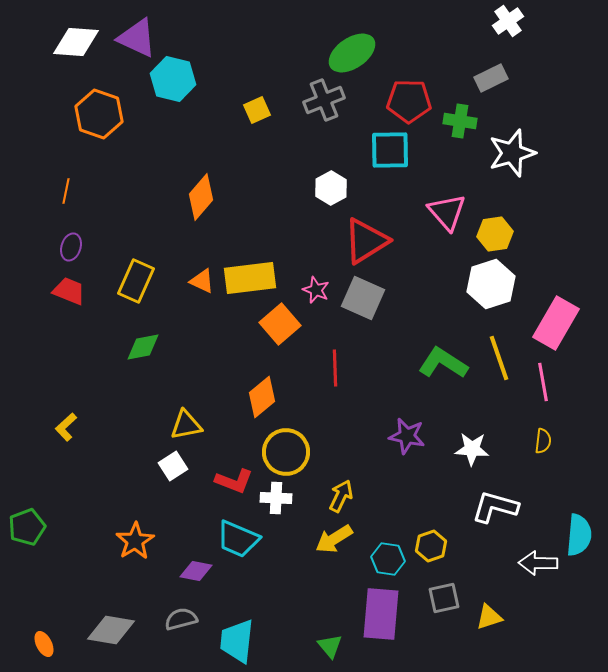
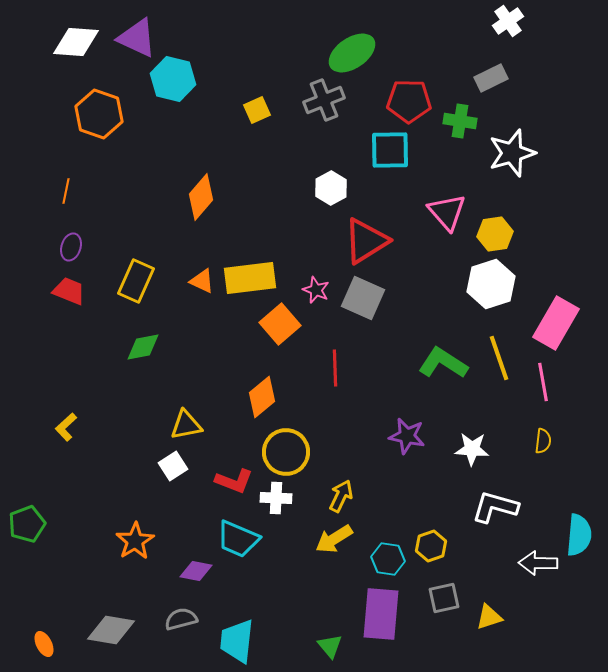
green pentagon at (27, 527): moved 3 px up
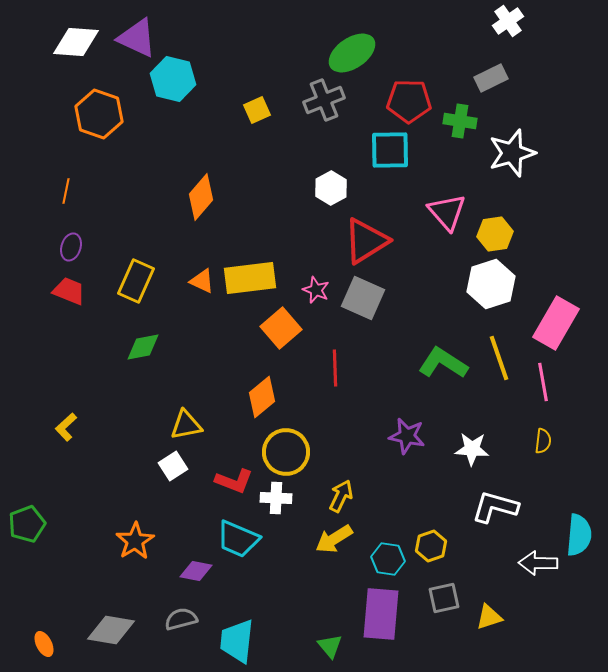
orange square at (280, 324): moved 1 px right, 4 px down
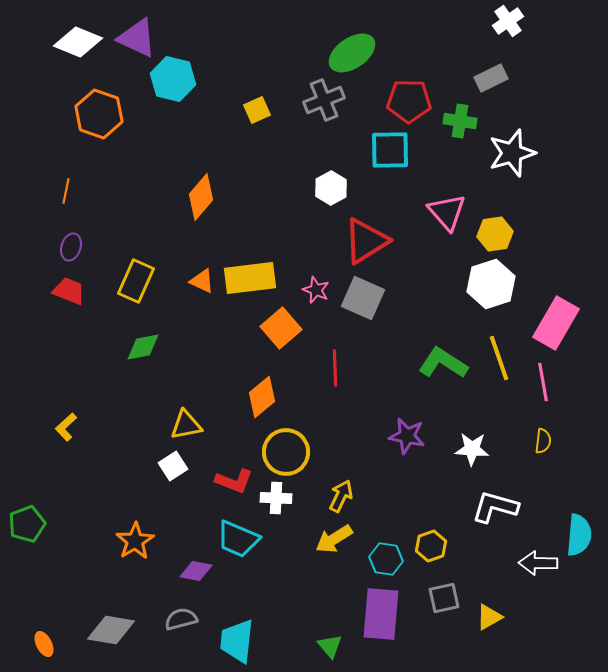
white diamond at (76, 42): moved 2 px right; rotated 18 degrees clockwise
cyan hexagon at (388, 559): moved 2 px left
yellow triangle at (489, 617): rotated 12 degrees counterclockwise
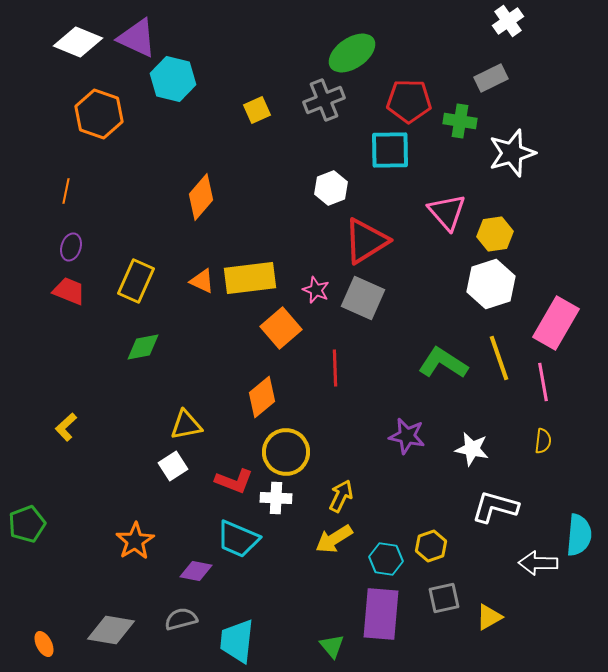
white hexagon at (331, 188): rotated 8 degrees clockwise
white star at (472, 449): rotated 8 degrees clockwise
green triangle at (330, 646): moved 2 px right
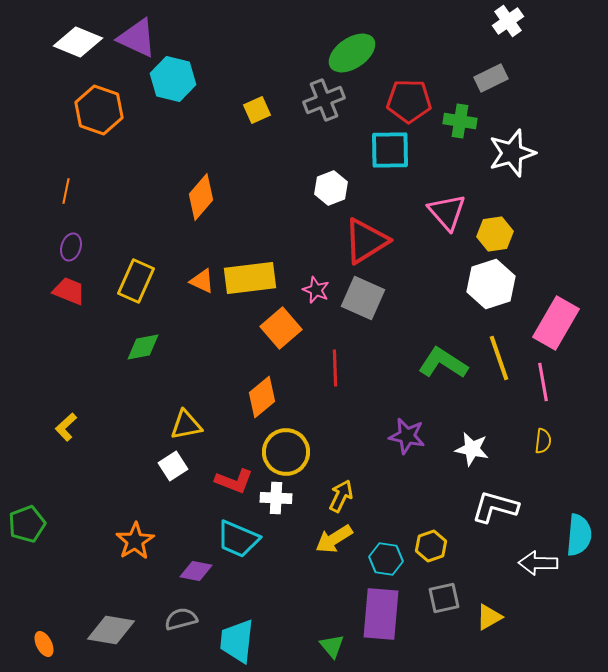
orange hexagon at (99, 114): moved 4 px up
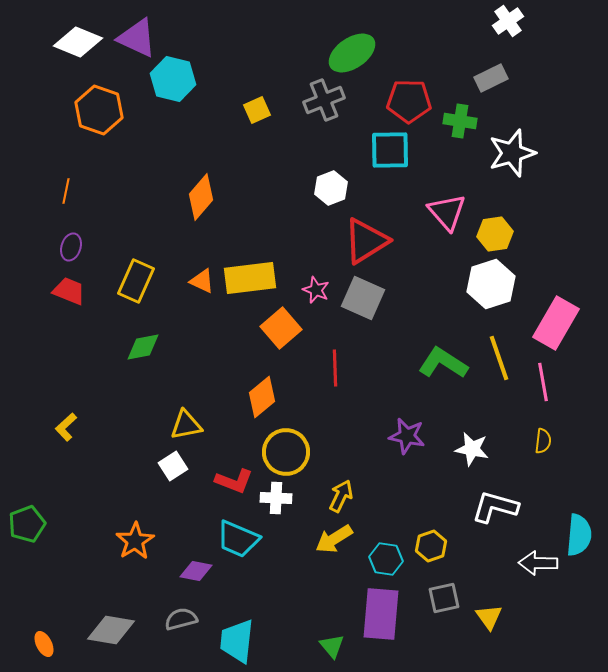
yellow triangle at (489, 617): rotated 36 degrees counterclockwise
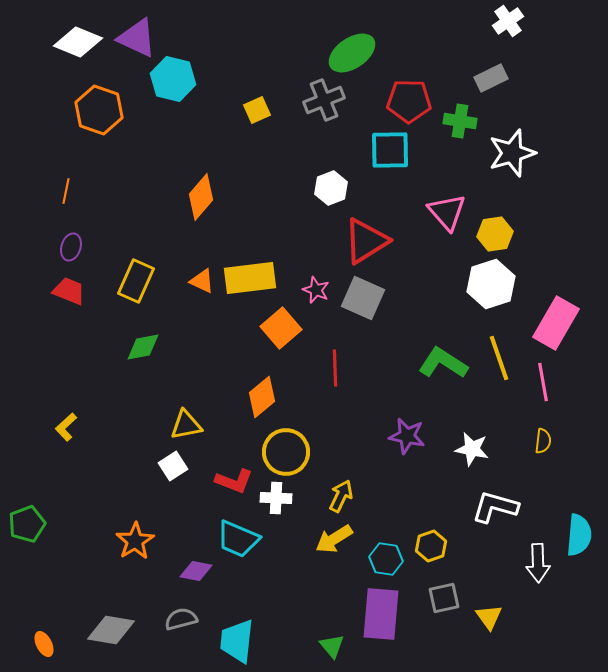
white arrow at (538, 563): rotated 93 degrees counterclockwise
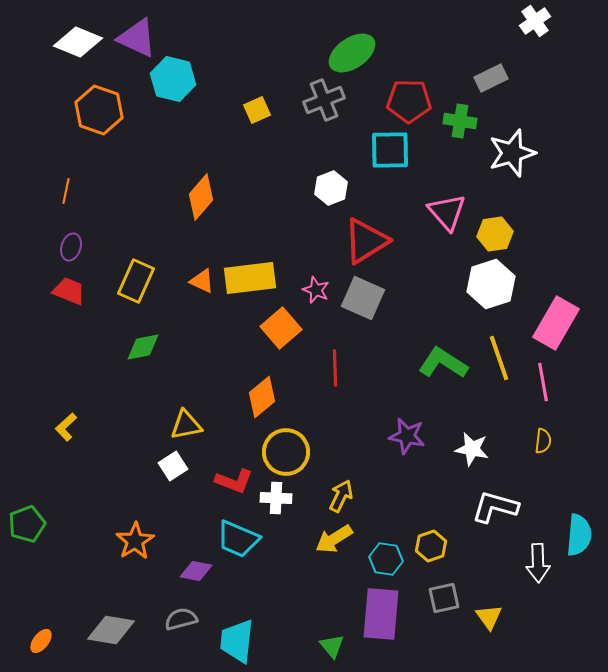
white cross at (508, 21): moved 27 px right
orange ellipse at (44, 644): moved 3 px left, 3 px up; rotated 65 degrees clockwise
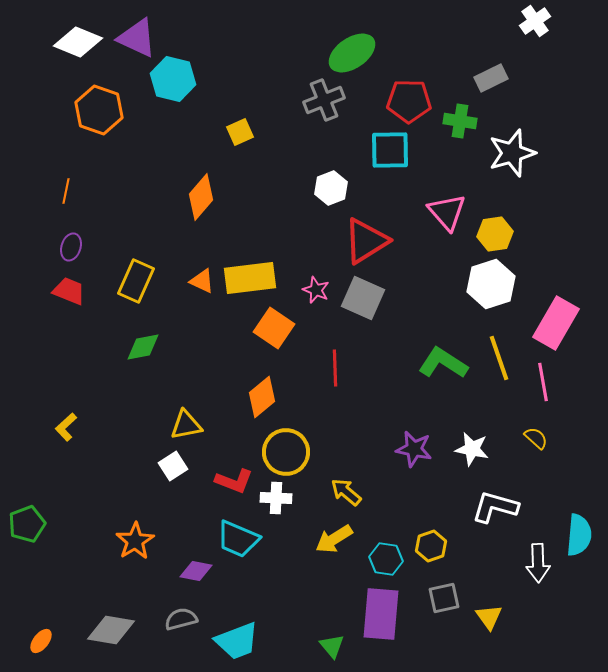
yellow square at (257, 110): moved 17 px left, 22 px down
orange square at (281, 328): moved 7 px left; rotated 15 degrees counterclockwise
purple star at (407, 436): moved 7 px right, 13 px down
yellow semicircle at (543, 441): moved 7 px left, 3 px up; rotated 55 degrees counterclockwise
yellow arrow at (341, 496): moved 5 px right, 4 px up; rotated 76 degrees counterclockwise
cyan trapezoid at (237, 641): rotated 117 degrees counterclockwise
